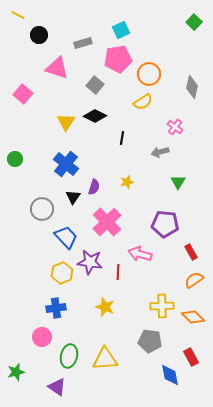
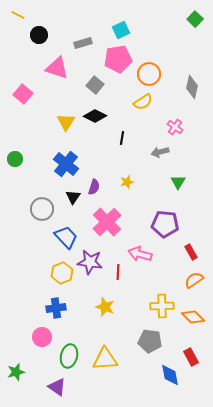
green square at (194, 22): moved 1 px right, 3 px up
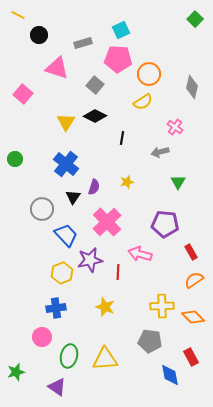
pink pentagon at (118, 59): rotated 12 degrees clockwise
blue trapezoid at (66, 237): moved 2 px up
purple star at (90, 262): moved 2 px up; rotated 20 degrees counterclockwise
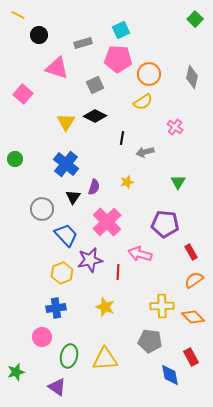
gray square at (95, 85): rotated 24 degrees clockwise
gray diamond at (192, 87): moved 10 px up
gray arrow at (160, 152): moved 15 px left
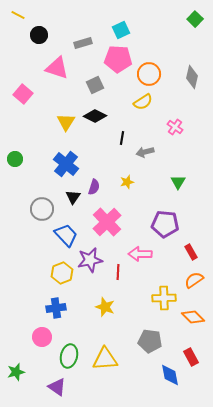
pink arrow at (140, 254): rotated 15 degrees counterclockwise
yellow cross at (162, 306): moved 2 px right, 8 px up
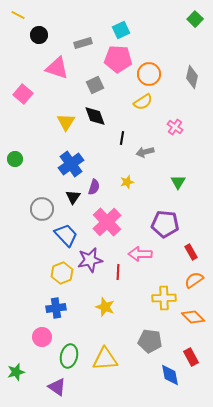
black diamond at (95, 116): rotated 45 degrees clockwise
blue cross at (66, 164): moved 5 px right; rotated 15 degrees clockwise
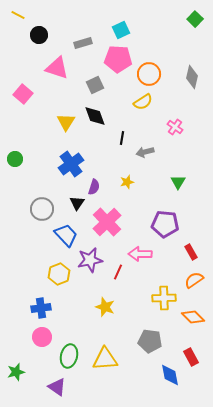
black triangle at (73, 197): moved 4 px right, 6 px down
red line at (118, 272): rotated 21 degrees clockwise
yellow hexagon at (62, 273): moved 3 px left, 1 px down
blue cross at (56, 308): moved 15 px left
